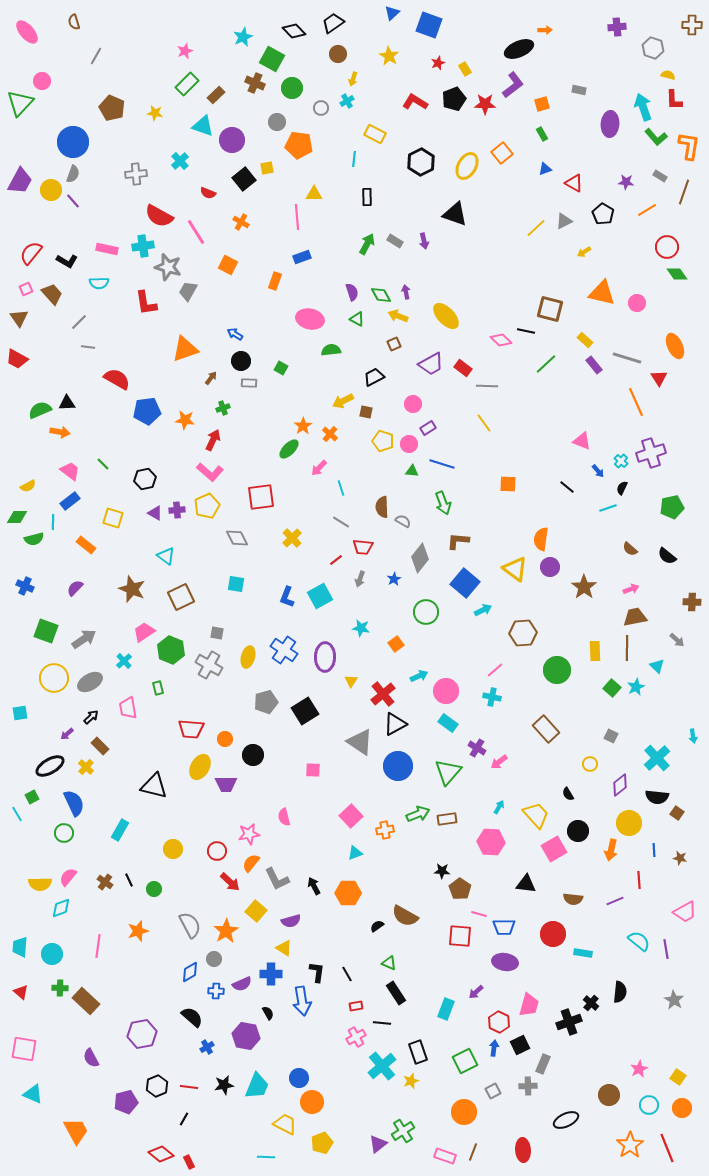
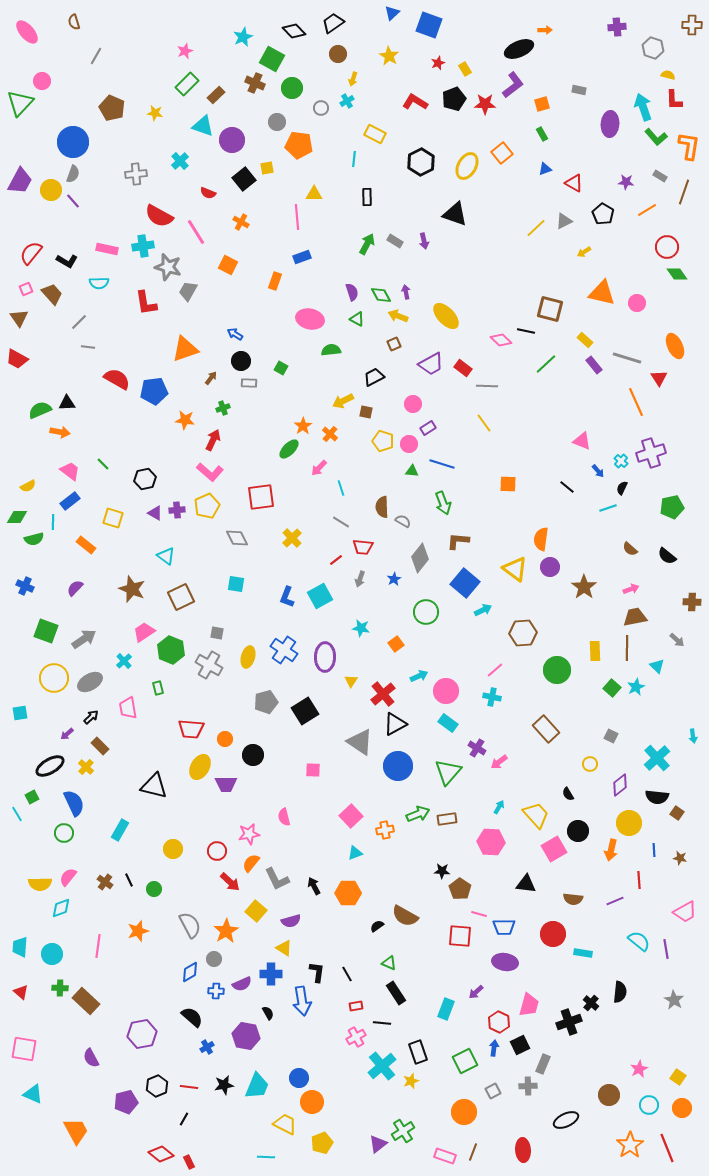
blue pentagon at (147, 411): moved 7 px right, 20 px up
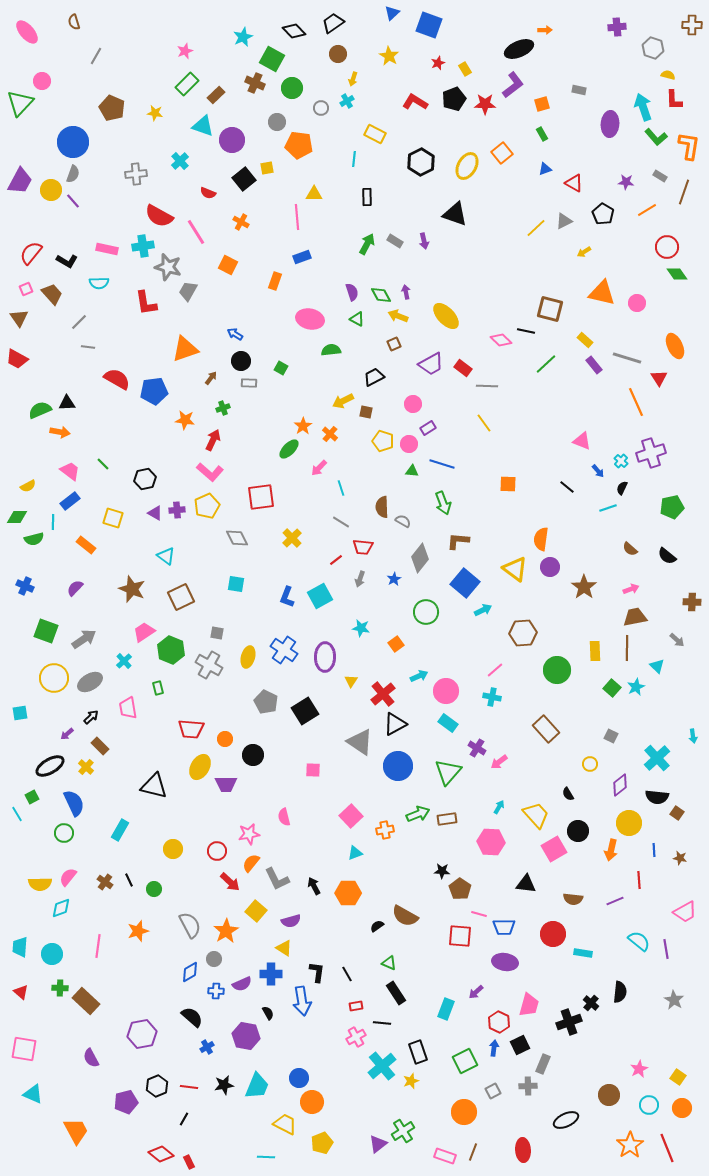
gray pentagon at (266, 702): rotated 30 degrees counterclockwise
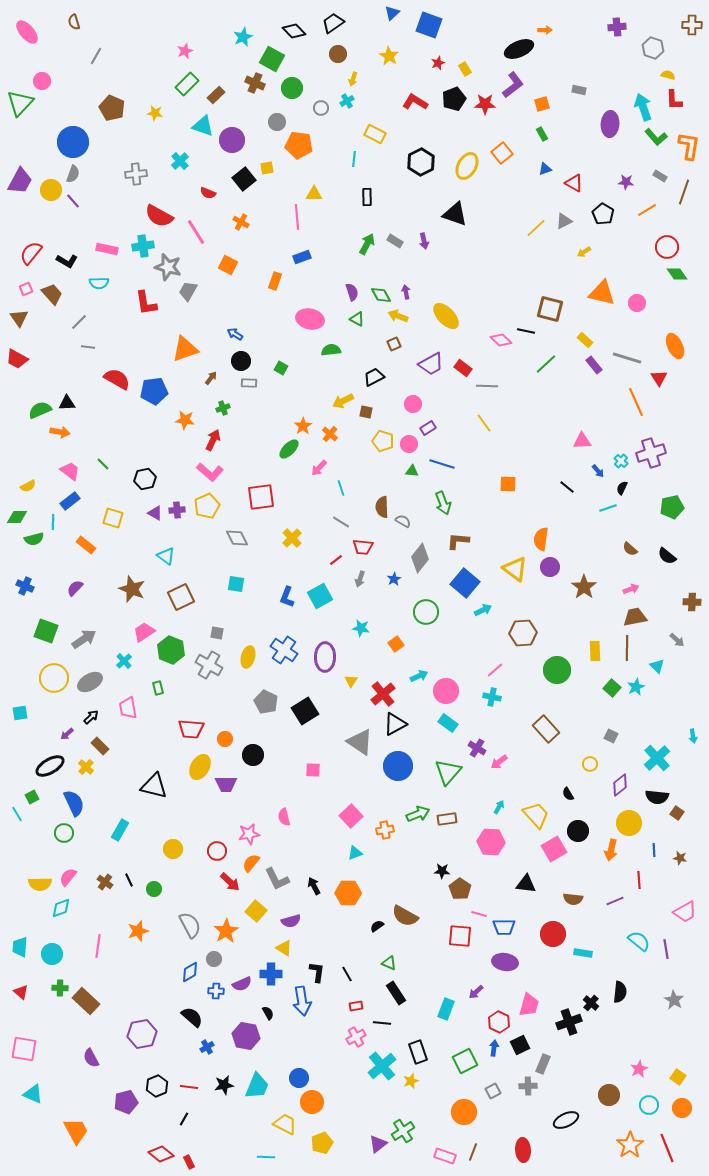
pink triangle at (582, 441): rotated 24 degrees counterclockwise
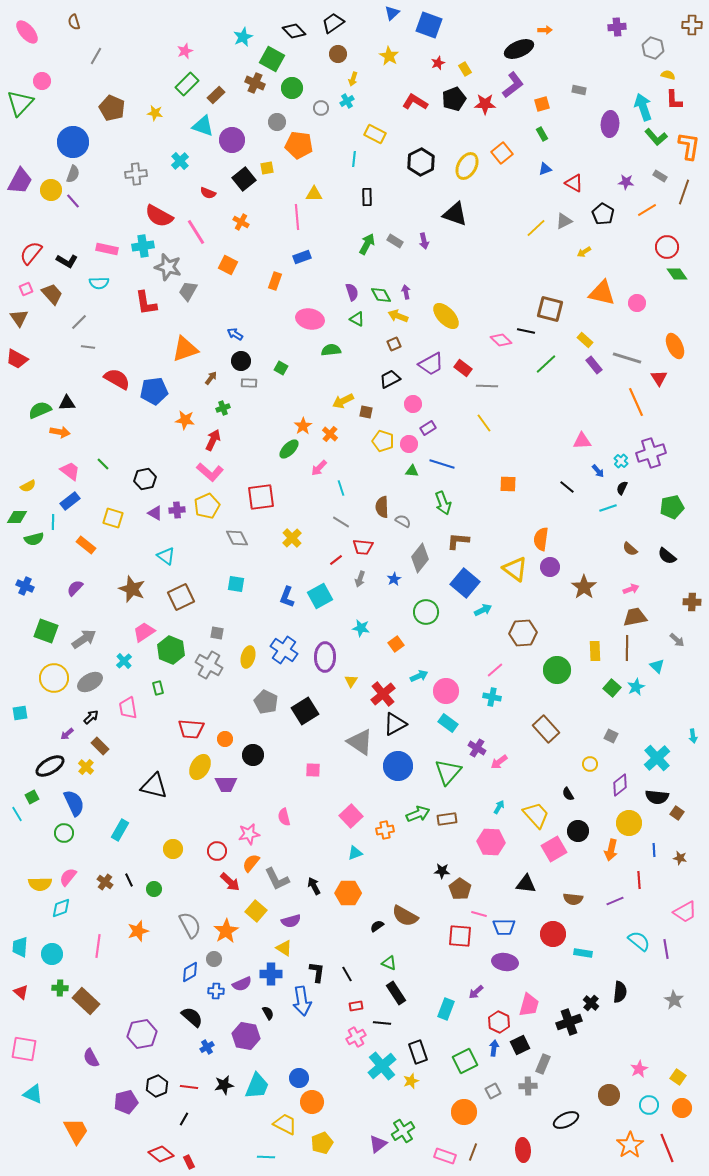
black trapezoid at (374, 377): moved 16 px right, 2 px down
